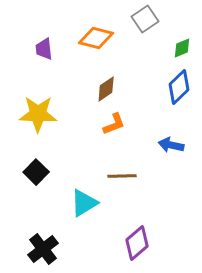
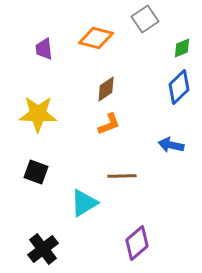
orange L-shape: moved 5 px left
black square: rotated 25 degrees counterclockwise
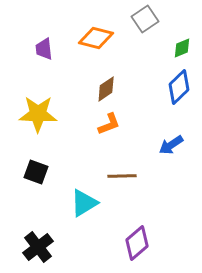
blue arrow: rotated 45 degrees counterclockwise
black cross: moved 5 px left, 2 px up
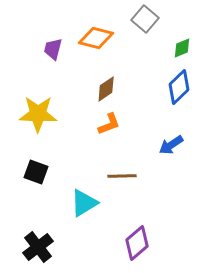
gray square: rotated 16 degrees counterclockwise
purple trapezoid: moved 9 px right; rotated 20 degrees clockwise
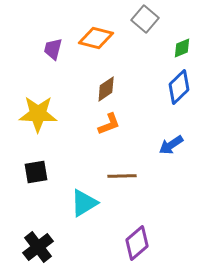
black square: rotated 30 degrees counterclockwise
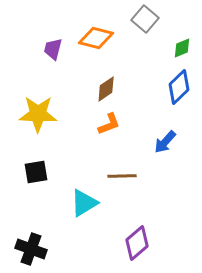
blue arrow: moved 6 px left, 3 px up; rotated 15 degrees counterclockwise
black cross: moved 7 px left, 2 px down; rotated 32 degrees counterclockwise
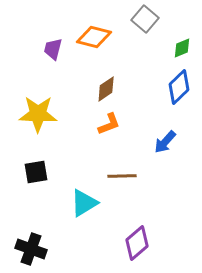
orange diamond: moved 2 px left, 1 px up
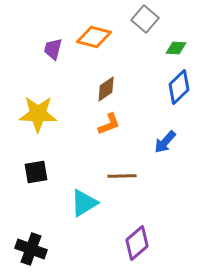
green diamond: moved 6 px left; rotated 25 degrees clockwise
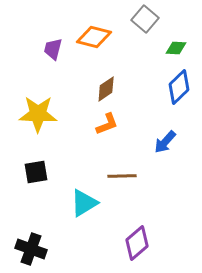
orange L-shape: moved 2 px left
